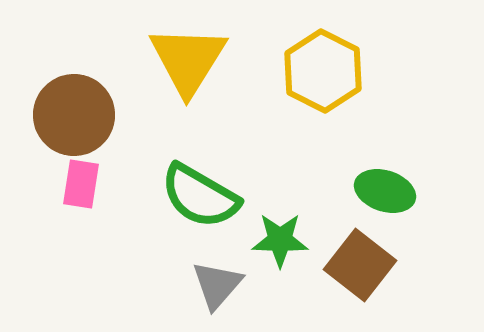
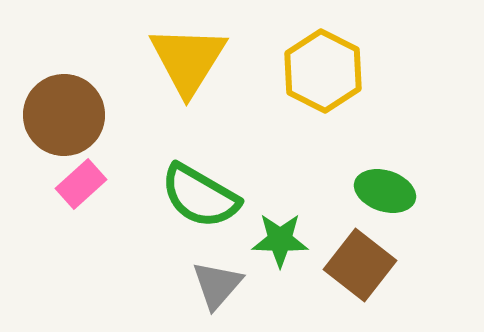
brown circle: moved 10 px left
pink rectangle: rotated 39 degrees clockwise
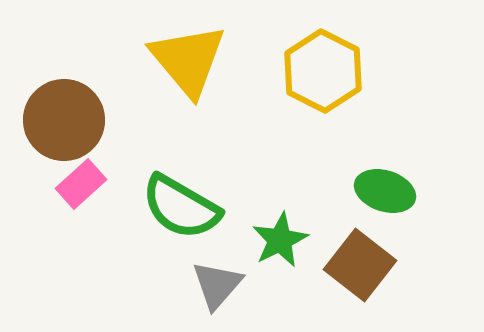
yellow triangle: rotated 12 degrees counterclockwise
brown circle: moved 5 px down
green semicircle: moved 19 px left, 11 px down
green star: rotated 28 degrees counterclockwise
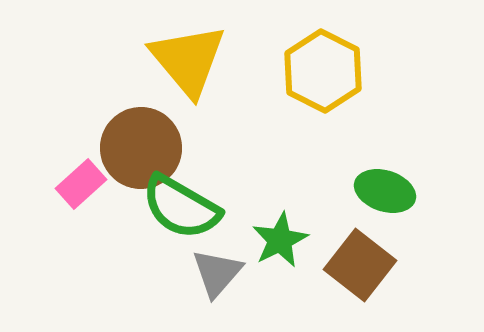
brown circle: moved 77 px right, 28 px down
gray triangle: moved 12 px up
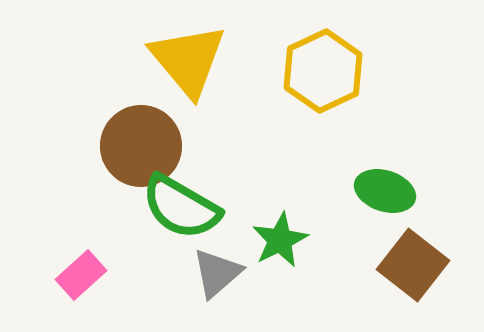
yellow hexagon: rotated 8 degrees clockwise
brown circle: moved 2 px up
pink rectangle: moved 91 px down
brown square: moved 53 px right
gray triangle: rotated 8 degrees clockwise
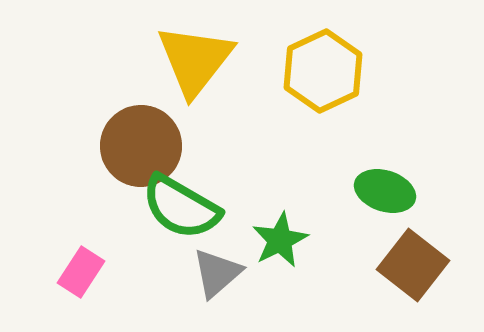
yellow triangle: moved 7 px right; rotated 18 degrees clockwise
pink rectangle: moved 3 px up; rotated 15 degrees counterclockwise
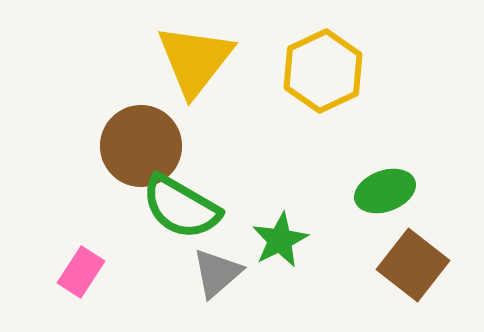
green ellipse: rotated 38 degrees counterclockwise
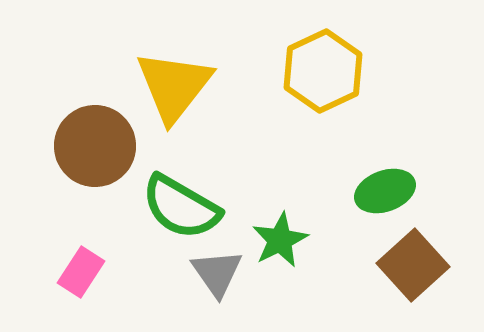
yellow triangle: moved 21 px left, 26 px down
brown circle: moved 46 px left
brown square: rotated 10 degrees clockwise
gray triangle: rotated 24 degrees counterclockwise
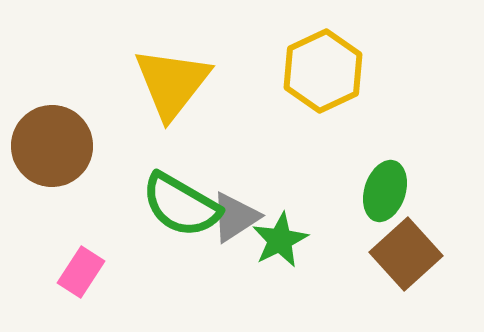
yellow triangle: moved 2 px left, 3 px up
brown circle: moved 43 px left
green ellipse: rotated 52 degrees counterclockwise
green semicircle: moved 2 px up
brown square: moved 7 px left, 11 px up
gray triangle: moved 18 px right, 56 px up; rotated 32 degrees clockwise
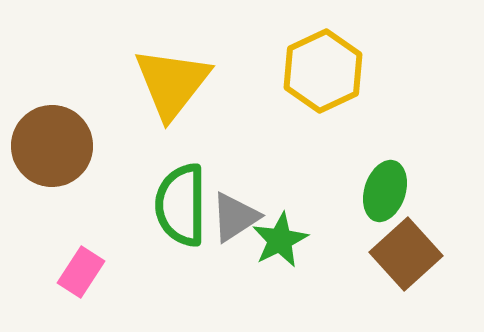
green semicircle: rotated 60 degrees clockwise
